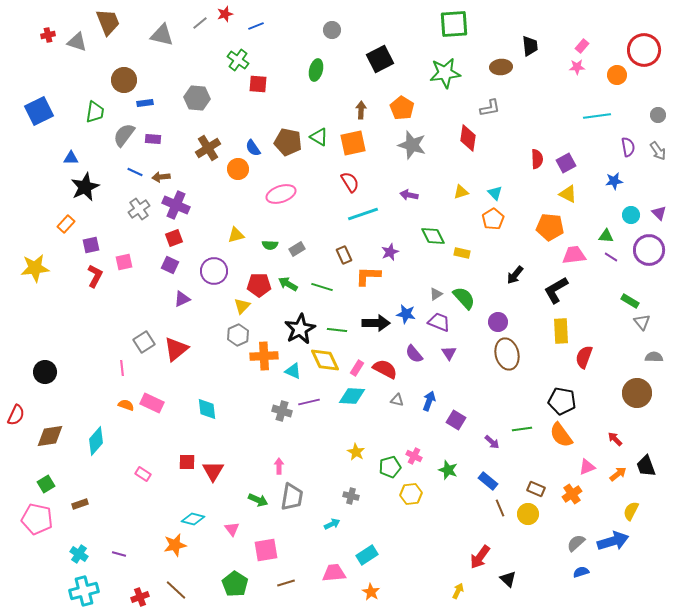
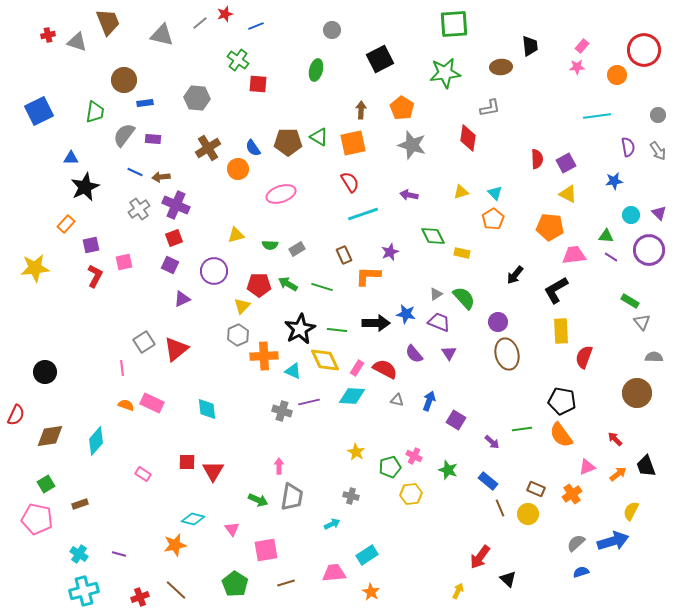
brown pentagon at (288, 142): rotated 12 degrees counterclockwise
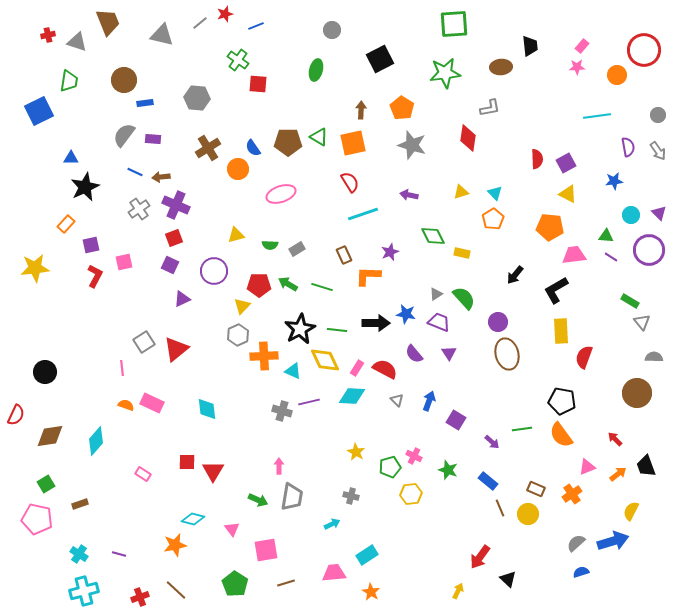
green trapezoid at (95, 112): moved 26 px left, 31 px up
gray triangle at (397, 400): rotated 32 degrees clockwise
